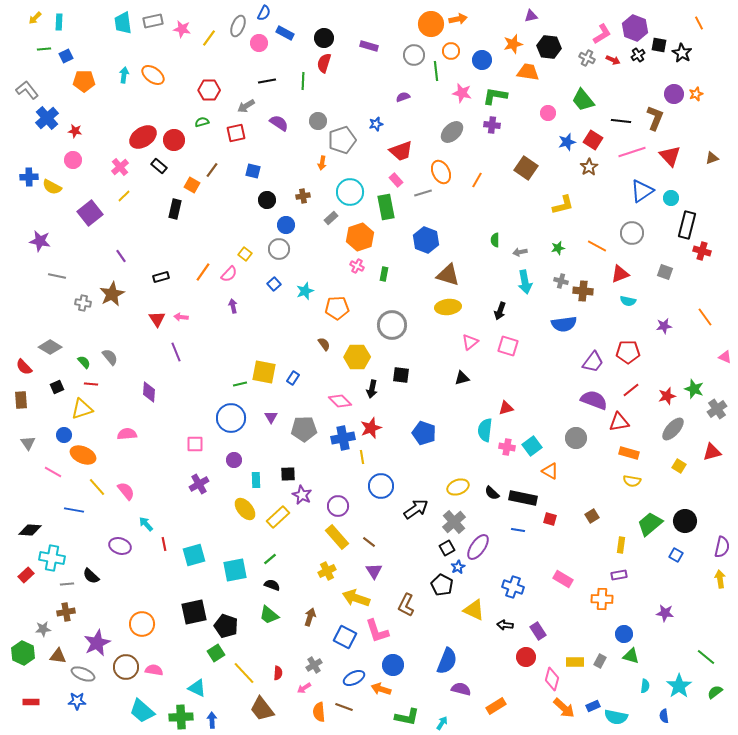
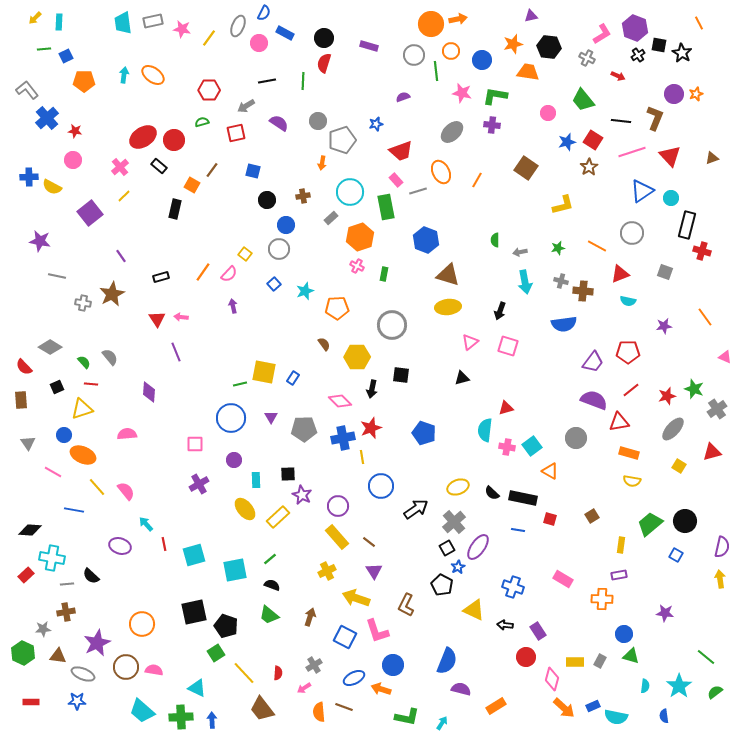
red arrow at (613, 60): moved 5 px right, 16 px down
gray line at (423, 193): moved 5 px left, 2 px up
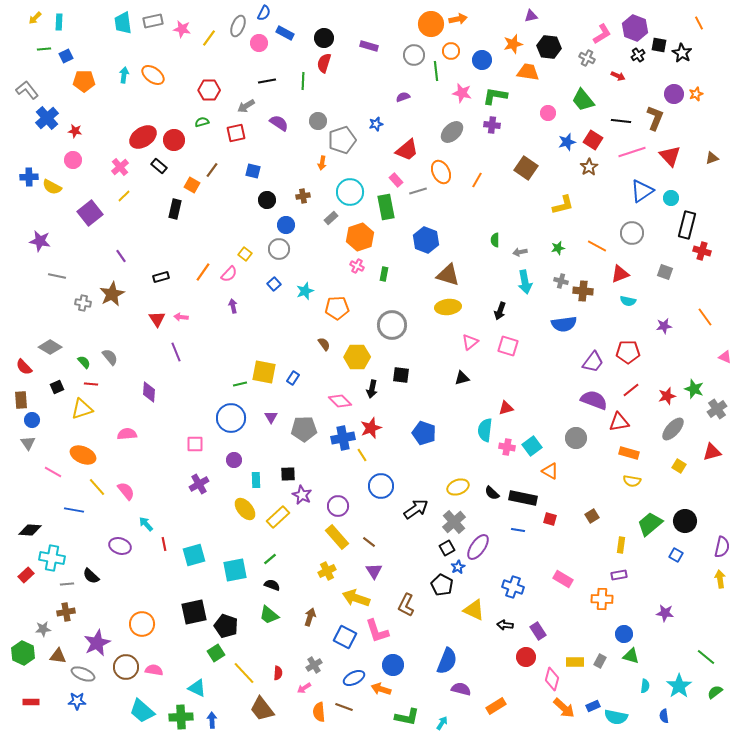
red trapezoid at (401, 151): moved 6 px right, 1 px up; rotated 20 degrees counterclockwise
blue circle at (64, 435): moved 32 px left, 15 px up
yellow line at (362, 457): moved 2 px up; rotated 24 degrees counterclockwise
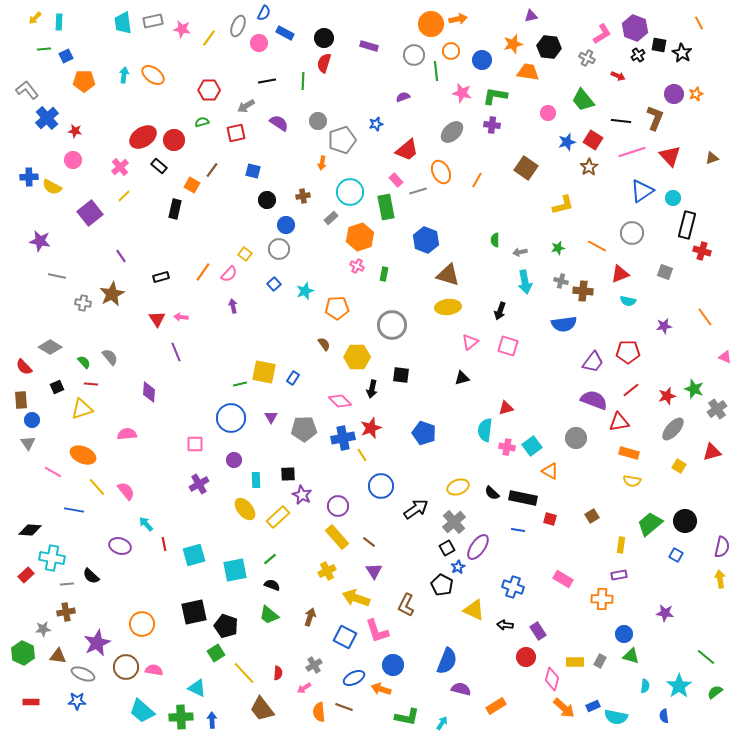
cyan circle at (671, 198): moved 2 px right
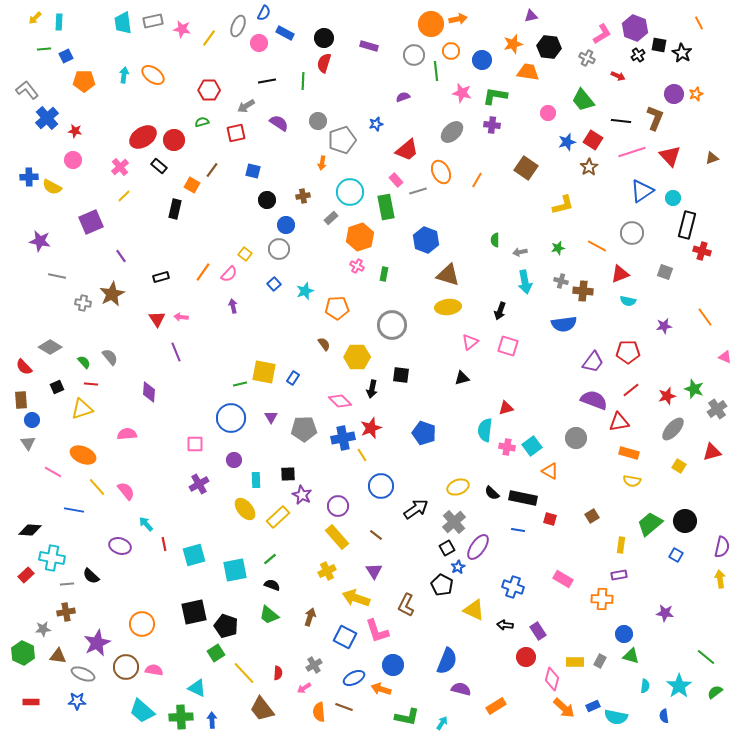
purple square at (90, 213): moved 1 px right, 9 px down; rotated 15 degrees clockwise
brown line at (369, 542): moved 7 px right, 7 px up
